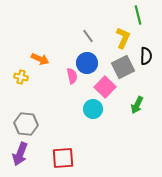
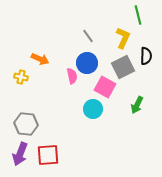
pink square: rotated 15 degrees counterclockwise
red square: moved 15 px left, 3 px up
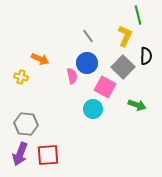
yellow L-shape: moved 2 px right, 2 px up
gray square: rotated 20 degrees counterclockwise
green arrow: rotated 96 degrees counterclockwise
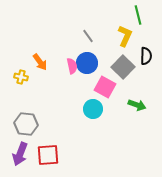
orange arrow: moved 3 px down; rotated 30 degrees clockwise
pink semicircle: moved 10 px up
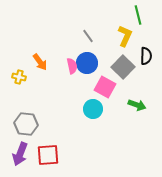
yellow cross: moved 2 px left
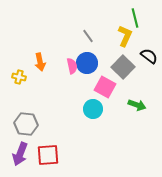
green line: moved 3 px left, 3 px down
black semicircle: moved 3 px right; rotated 54 degrees counterclockwise
orange arrow: rotated 24 degrees clockwise
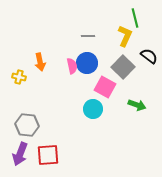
gray line: rotated 56 degrees counterclockwise
gray hexagon: moved 1 px right, 1 px down
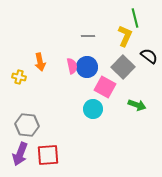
blue circle: moved 4 px down
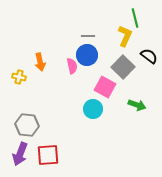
blue circle: moved 12 px up
